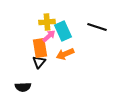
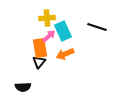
yellow cross: moved 4 px up
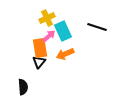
yellow cross: rotated 21 degrees counterclockwise
black semicircle: rotated 91 degrees counterclockwise
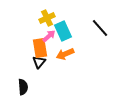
black line: moved 3 px right, 1 px down; rotated 30 degrees clockwise
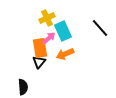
pink arrow: moved 2 px down
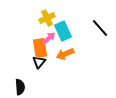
black semicircle: moved 3 px left
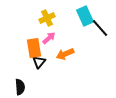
cyan rectangle: moved 22 px right, 15 px up
orange rectangle: moved 6 px left
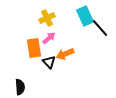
black triangle: moved 10 px right; rotated 24 degrees counterclockwise
